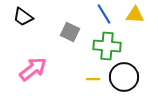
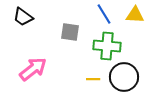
gray square: rotated 18 degrees counterclockwise
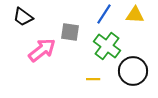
blue line: rotated 65 degrees clockwise
green cross: rotated 32 degrees clockwise
pink arrow: moved 9 px right, 19 px up
black circle: moved 9 px right, 6 px up
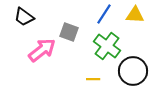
black trapezoid: moved 1 px right
gray square: moved 1 px left; rotated 12 degrees clockwise
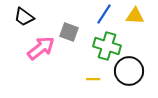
yellow triangle: moved 1 px down
green cross: rotated 20 degrees counterclockwise
pink arrow: moved 1 px left, 2 px up
black circle: moved 4 px left
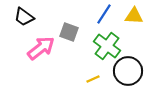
yellow triangle: moved 1 px left
green cross: rotated 20 degrees clockwise
black circle: moved 1 px left
yellow line: rotated 24 degrees counterclockwise
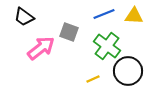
blue line: rotated 35 degrees clockwise
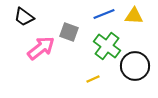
black circle: moved 7 px right, 5 px up
